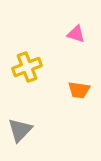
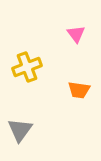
pink triangle: rotated 36 degrees clockwise
gray triangle: rotated 8 degrees counterclockwise
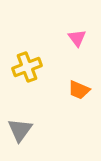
pink triangle: moved 1 px right, 4 px down
orange trapezoid: rotated 15 degrees clockwise
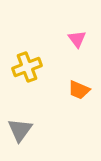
pink triangle: moved 1 px down
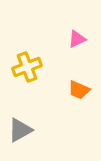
pink triangle: rotated 42 degrees clockwise
gray triangle: rotated 24 degrees clockwise
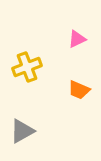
gray triangle: moved 2 px right, 1 px down
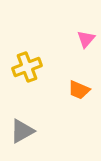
pink triangle: moved 9 px right; rotated 24 degrees counterclockwise
